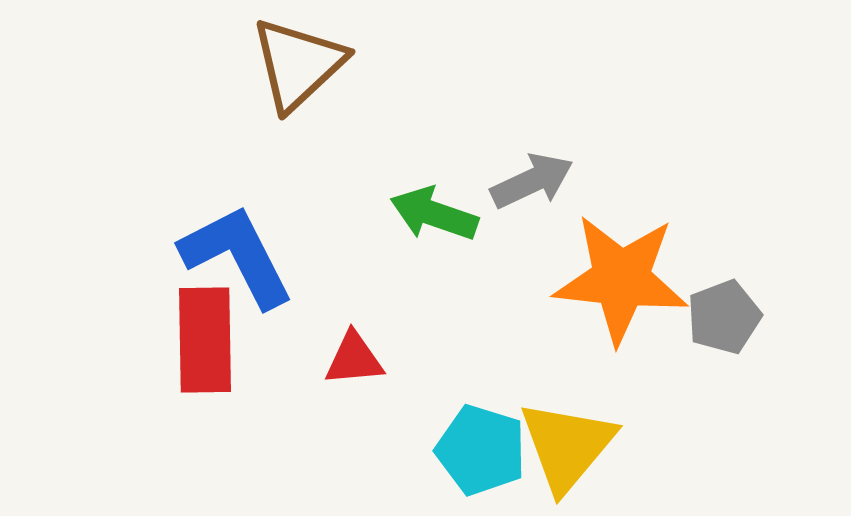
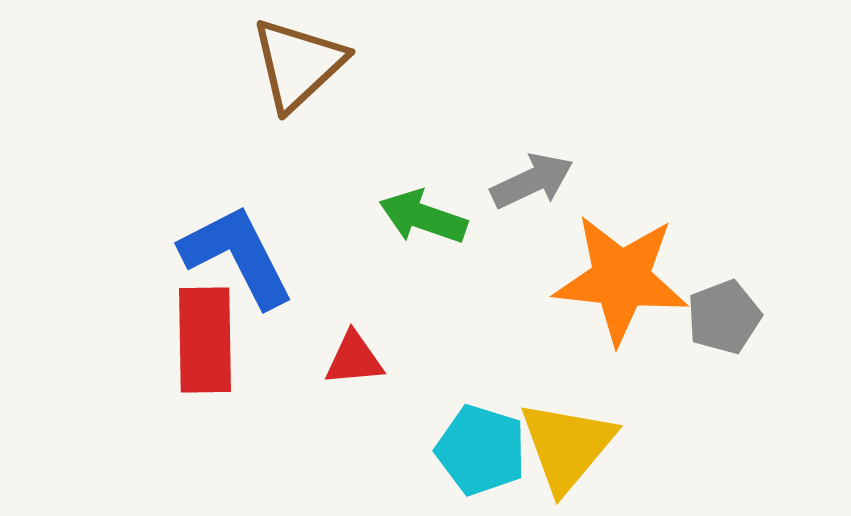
green arrow: moved 11 px left, 3 px down
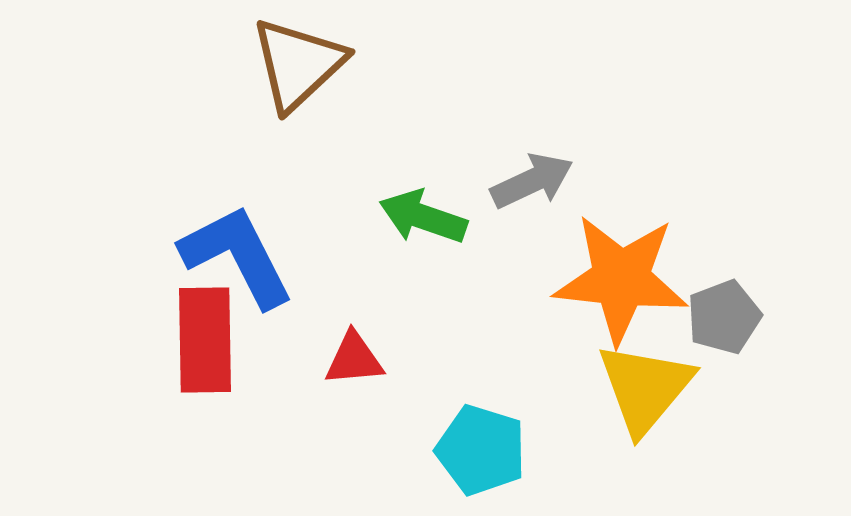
yellow triangle: moved 78 px right, 58 px up
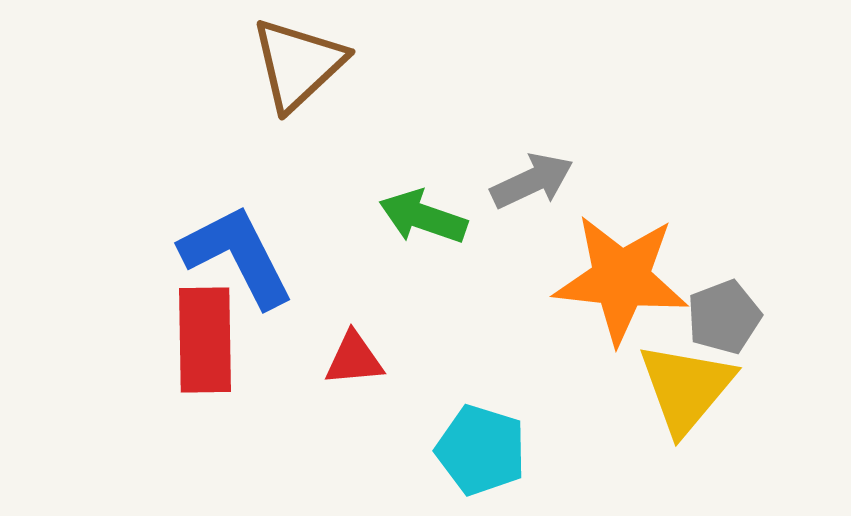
yellow triangle: moved 41 px right
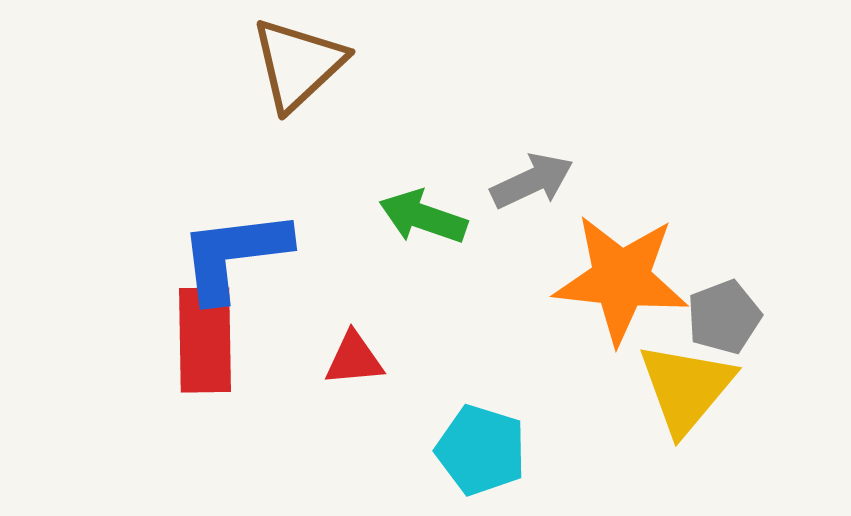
blue L-shape: moved 3 px left, 1 px up; rotated 70 degrees counterclockwise
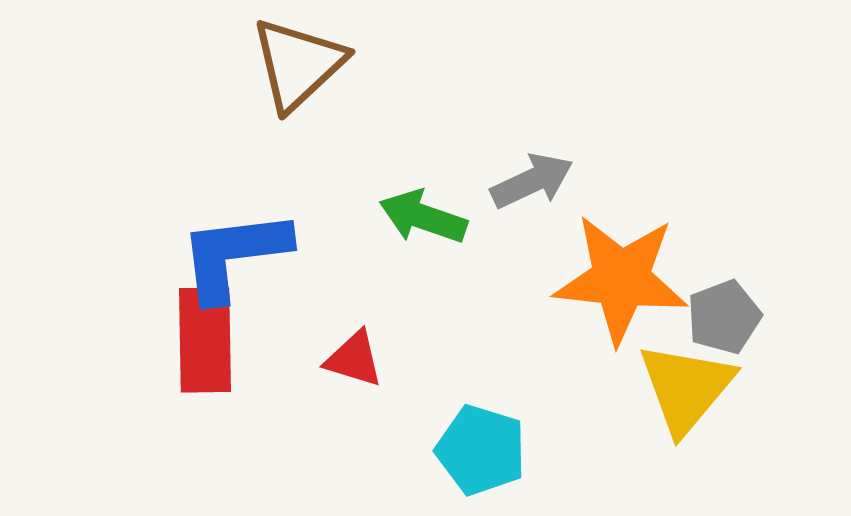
red triangle: rotated 22 degrees clockwise
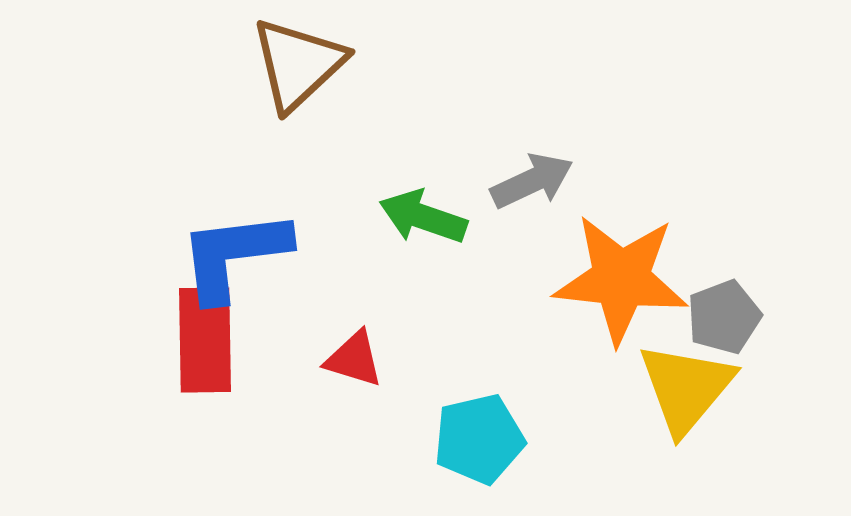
cyan pentagon: moved 2 px left, 11 px up; rotated 30 degrees counterclockwise
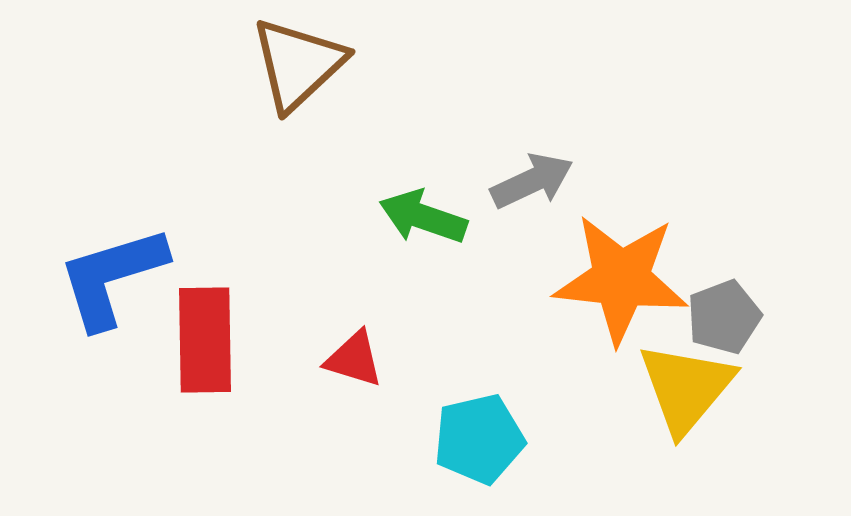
blue L-shape: moved 122 px left, 22 px down; rotated 10 degrees counterclockwise
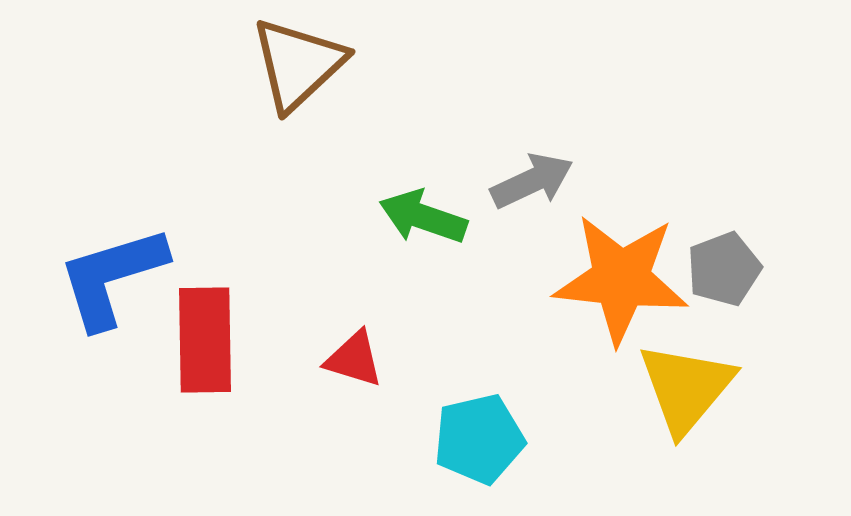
gray pentagon: moved 48 px up
